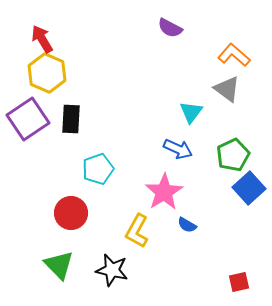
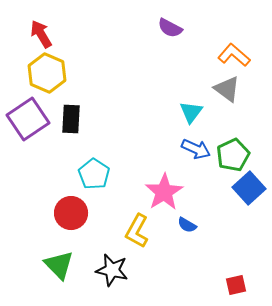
red arrow: moved 1 px left, 5 px up
blue arrow: moved 18 px right
cyan pentagon: moved 4 px left, 5 px down; rotated 20 degrees counterclockwise
red square: moved 3 px left, 3 px down
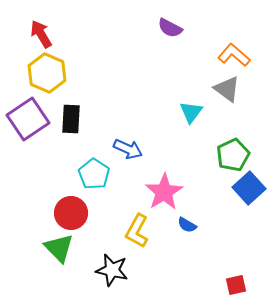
blue arrow: moved 68 px left
green triangle: moved 17 px up
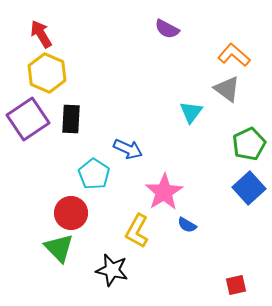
purple semicircle: moved 3 px left, 1 px down
green pentagon: moved 16 px right, 11 px up
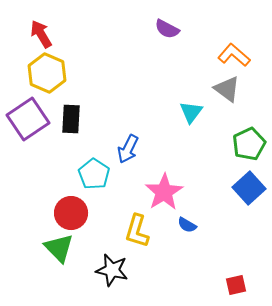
blue arrow: rotated 92 degrees clockwise
yellow L-shape: rotated 12 degrees counterclockwise
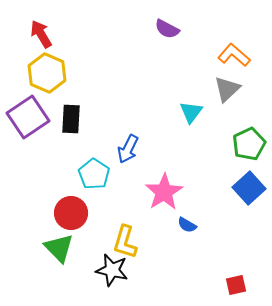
gray triangle: rotated 40 degrees clockwise
purple square: moved 2 px up
yellow L-shape: moved 12 px left, 11 px down
